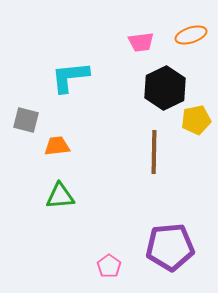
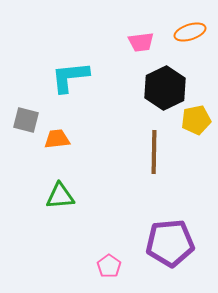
orange ellipse: moved 1 px left, 3 px up
orange trapezoid: moved 7 px up
purple pentagon: moved 4 px up
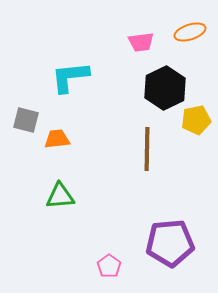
brown line: moved 7 px left, 3 px up
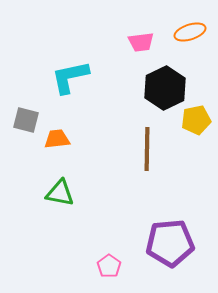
cyan L-shape: rotated 6 degrees counterclockwise
green triangle: moved 3 px up; rotated 16 degrees clockwise
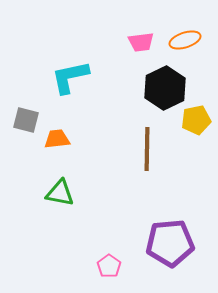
orange ellipse: moved 5 px left, 8 px down
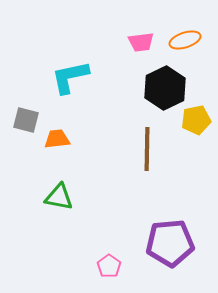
green triangle: moved 1 px left, 4 px down
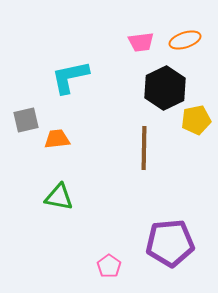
gray square: rotated 28 degrees counterclockwise
brown line: moved 3 px left, 1 px up
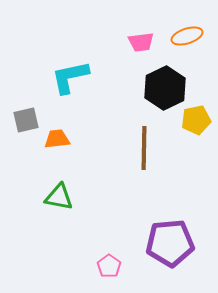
orange ellipse: moved 2 px right, 4 px up
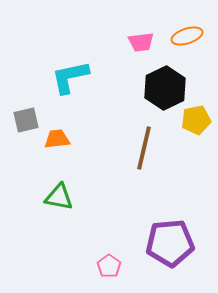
brown line: rotated 12 degrees clockwise
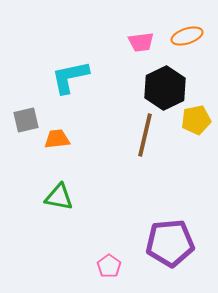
brown line: moved 1 px right, 13 px up
